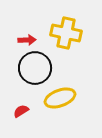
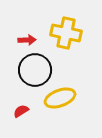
black circle: moved 2 px down
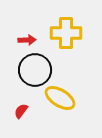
yellow cross: rotated 12 degrees counterclockwise
yellow ellipse: rotated 52 degrees clockwise
red semicircle: rotated 21 degrees counterclockwise
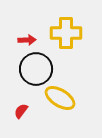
black circle: moved 1 px right, 1 px up
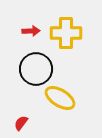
red arrow: moved 4 px right, 9 px up
red semicircle: moved 12 px down
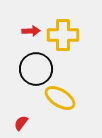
yellow cross: moved 3 px left, 2 px down
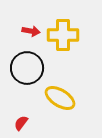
red arrow: rotated 12 degrees clockwise
black circle: moved 9 px left, 1 px up
